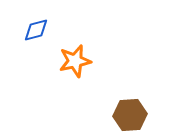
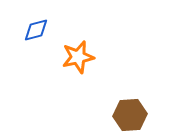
orange star: moved 3 px right, 4 px up
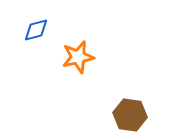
brown hexagon: rotated 12 degrees clockwise
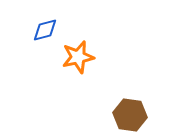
blue diamond: moved 9 px right
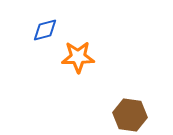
orange star: rotated 12 degrees clockwise
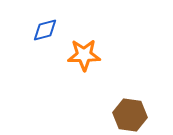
orange star: moved 6 px right, 2 px up
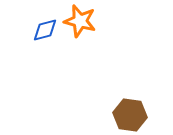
orange star: moved 4 px left, 34 px up; rotated 16 degrees clockwise
